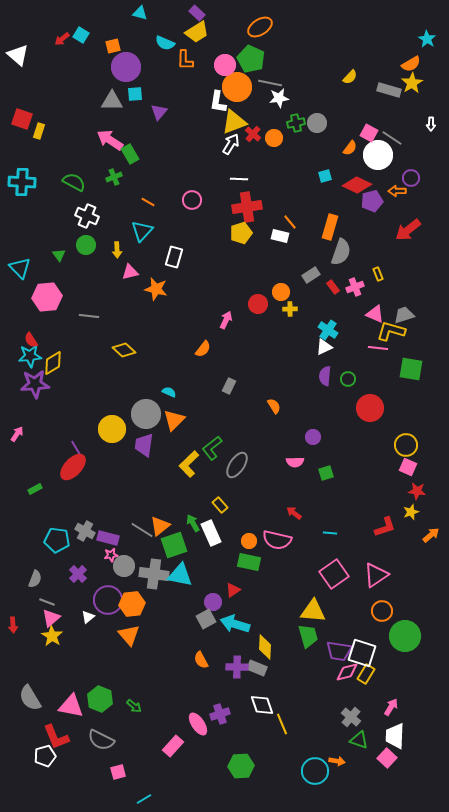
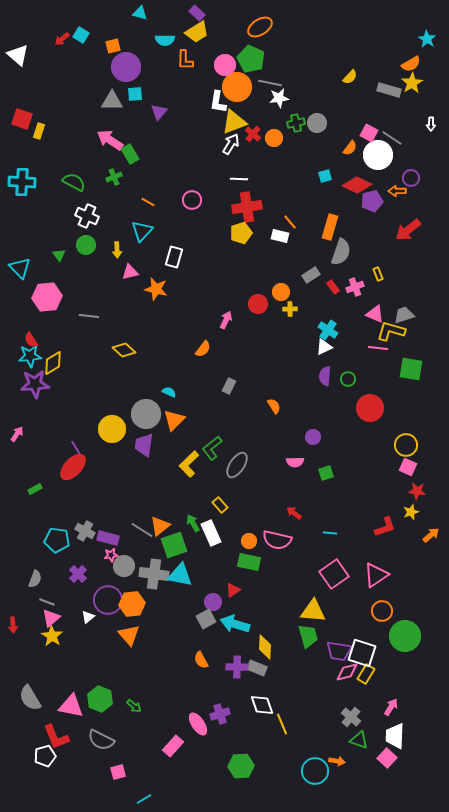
cyan semicircle at (165, 43): moved 3 px up; rotated 24 degrees counterclockwise
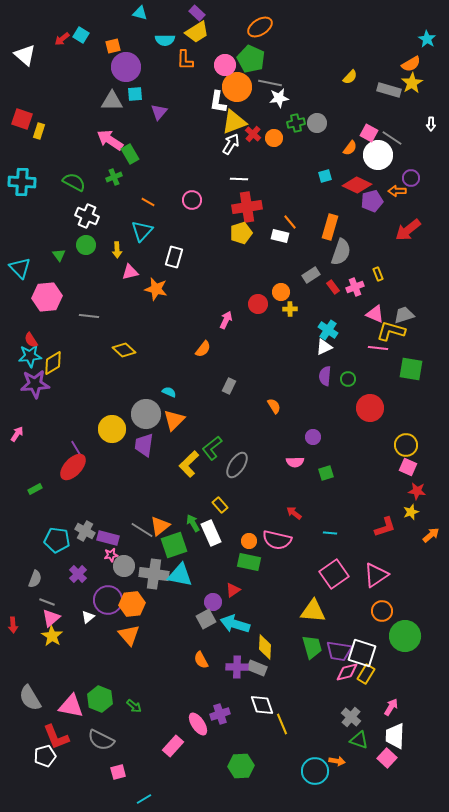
white triangle at (18, 55): moved 7 px right
green trapezoid at (308, 636): moved 4 px right, 11 px down
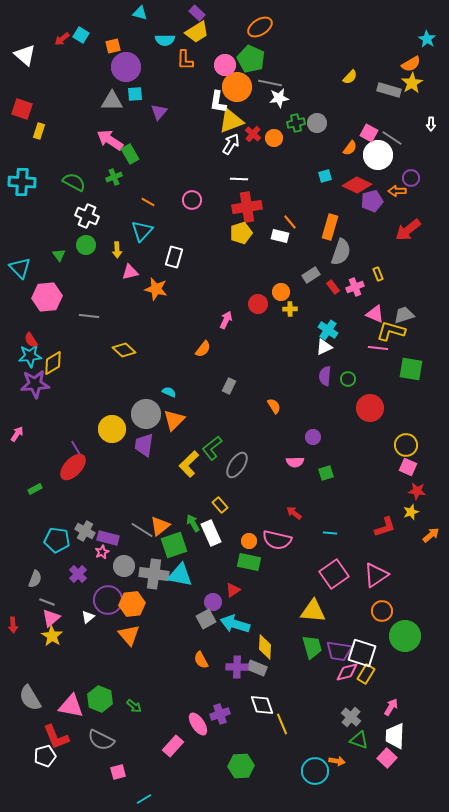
red square at (22, 119): moved 10 px up
yellow triangle at (234, 122): moved 3 px left, 1 px up
pink star at (111, 555): moved 9 px left, 3 px up; rotated 16 degrees counterclockwise
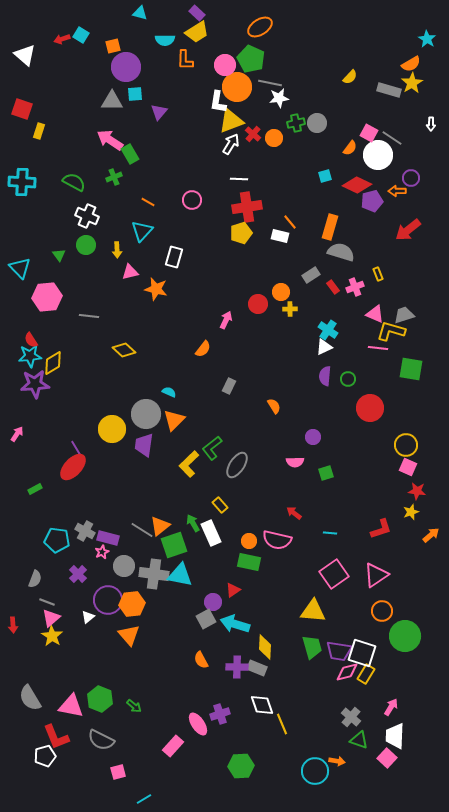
red arrow at (62, 39): rotated 21 degrees clockwise
gray semicircle at (341, 252): rotated 92 degrees counterclockwise
red L-shape at (385, 527): moved 4 px left, 2 px down
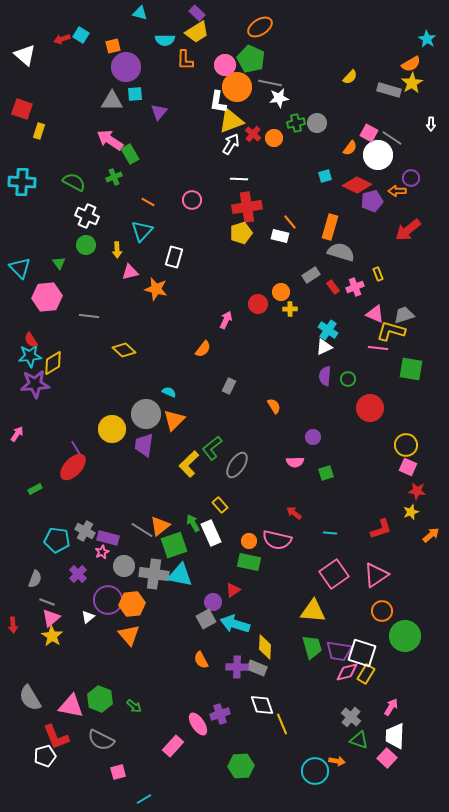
green triangle at (59, 255): moved 8 px down
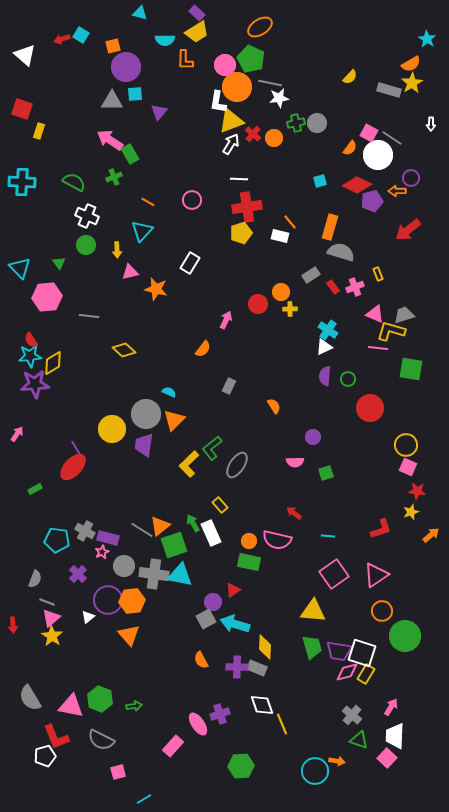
cyan square at (325, 176): moved 5 px left, 5 px down
white rectangle at (174, 257): moved 16 px right, 6 px down; rotated 15 degrees clockwise
cyan line at (330, 533): moved 2 px left, 3 px down
orange hexagon at (132, 604): moved 3 px up
green arrow at (134, 706): rotated 49 degrees counterclockwise
gray cross at (351, 717): moved 1 px right, 2 px up
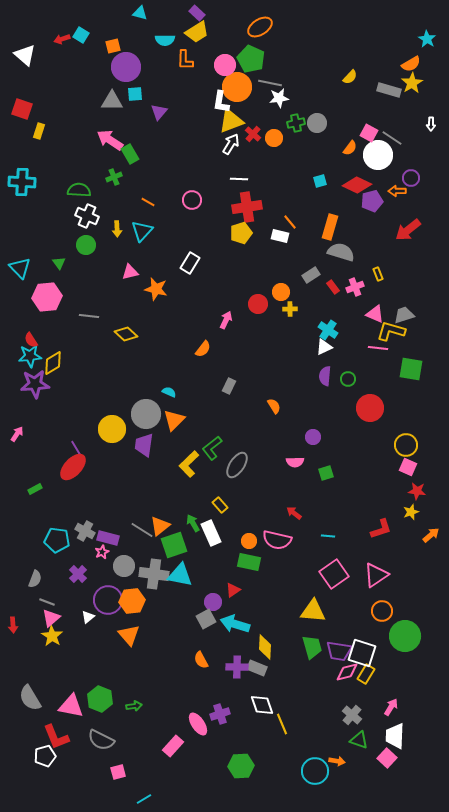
white L-shape at (218, 102): moved 3 px right
green semicircle at (74, 182): moved 5 px right, 8 px down; rotated 25 degrees counterclockwise
yellow arrow at (117, 250): moved 21 px up
yellow diamond at (124, 350): moved 2 px right, 16 px up
